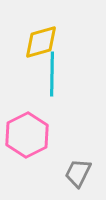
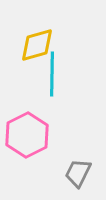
yellow diamond: moved 4 px left, 3 px down
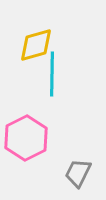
yellow diamond: moved 1 px left
pink hexagon: moved 1 px left, 3 px down
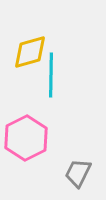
yellow diamond: moved 6 px left, 7 px down
cyan line: moved 1 px left, 1 px down
